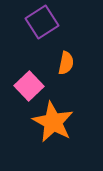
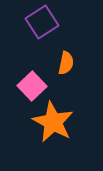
pink square: moved 3 px right
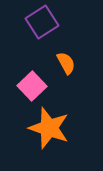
orange semicircle: rotated 40 degrees counterclockwise
orange star: moved 4 px left, 6 px down; rotated 9 degrees counterclockwise
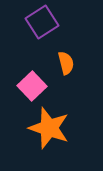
orange semicircle: rotated 15 degrees clockwise
